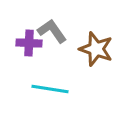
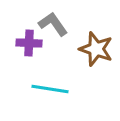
gray L-shape: moved 1 px right, 7 px up
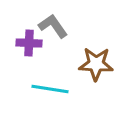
gray L-shape: moved 2 px down
brown star: moved 15 px down; rotated 16 degrees counterclockwise
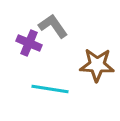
purple cross: rotated 20 degrees clockwise
brown star: moved 1 px right, 1 px down
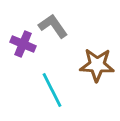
purple cross: moved 6 px left, 1 px down
cyan line: moved 2 px right, 1 px down; rotated 54 degrees clockwise
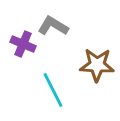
gray L-shape: rotated 24 degrees counterclockwise
cyan line: moved 1 px right
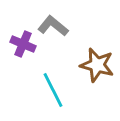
gray L-shape: rotated 8 degrees clockwise
brown star: rotated 12 degrees clockwise
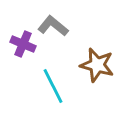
cyan line: moved 4 px up
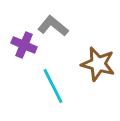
purple cross: moved 1 px right, 1 px down
brown star: moved 1 px right, 1 px up
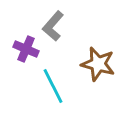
gray L-shape: rotated 88 degrees counterclockwise
purple cross: moved 2 px right, 4 px down
